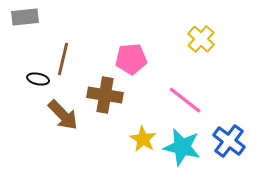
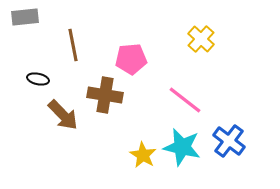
brown line: moved 10 px right, 14 px up; rotated 24 degrees counterclockwise
yellow star: moved 16 px down
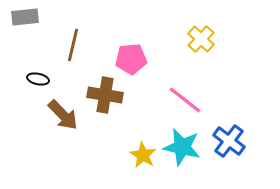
brown line: rotated 24 degrees clockwise
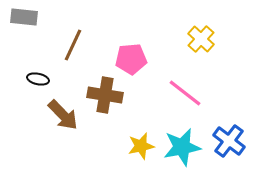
gray rectangle: moved 1 px left; rotated 12 degrees clockwise
brown line: rotated 12 degrees clockwise
pink line: moved 7 px up
cyan star: rotated 24 degrees counterclockwise
yellow star: moved 2 px left, 9 px up; rotated 28 degrees clockwise
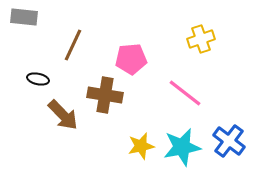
yellow cross: rotated 28 degrees clockwise
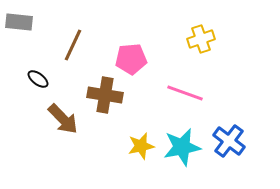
gray rectangle: moved 5 px left, 5 px down
black ellipse: rotated 25 degrees clockwise
pink line: rotated 18 degrees counterclockwise
brown arrow: moved 4 px down
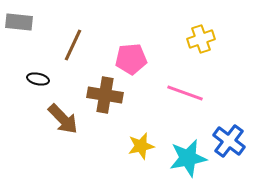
black ellipse: rotated 25 degrees counterclockwise
cyan star: moved 6 px right, 11 px down
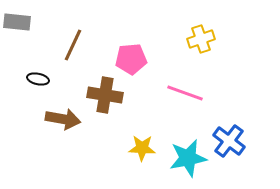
gray rectangle: moved 2 px left
brown arrow: rotated 36 degrees counterclockwise
yellow star: moved 1 px right, 2 px down; rotated 16 degrees clockwise
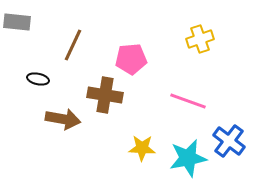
yellow cross: moved 1 px left
pink line: moved 3 px right, 8 px down
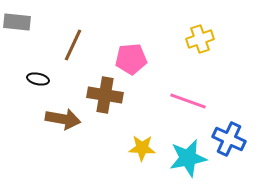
blue cross: moved 2 px up; rotated 12 degrees counterclockwise
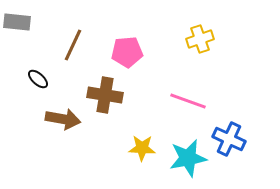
pink pentagon: moved 4 px left, 7 px up
black ellipse: rotated 30 degrees clockwise
